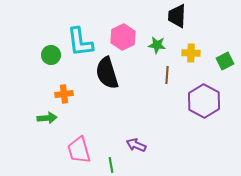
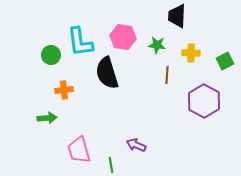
pink hexagon: rotated 25 degrees counterclockwise
orange cross: moved 4 px up
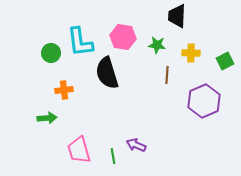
green circle: moved 2 px up
purple hexagon: rotated 8 degrees clockwise
green line: moved 2 px right, 9 px up
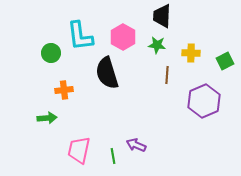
black trapezoid: moved 15 px left
pink hexagon: rotated 20 degrees clockwise
cyan L-shape: moved 6 px up
pink trapezoid: rotated 28 degrees clockwise
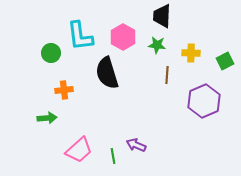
pink trapezoid: rotated 144 degrees counterclockwise
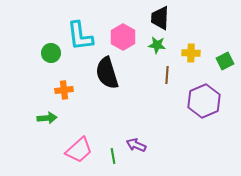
black trapezoid: moved 2 px left, 2 px down
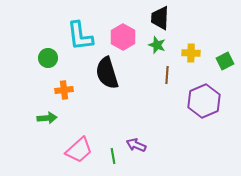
green star: rotated 12 degrees clockwise
green circle: moved 3 px left, 5 px down
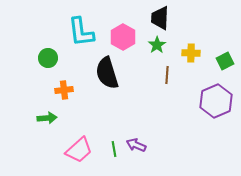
cyan L-shape: moved 1 px right, 4 px up
green star: rotated 18 degrees clockwise
purple hexagon: moved 12 px right
green line: moved 1 px right, 7 px up
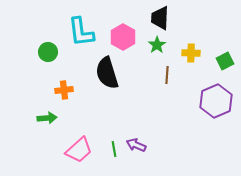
green circle: moved 6 px up
